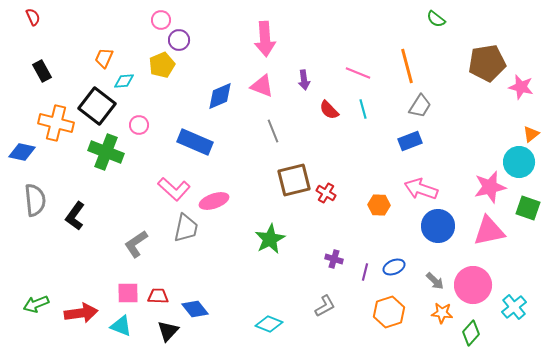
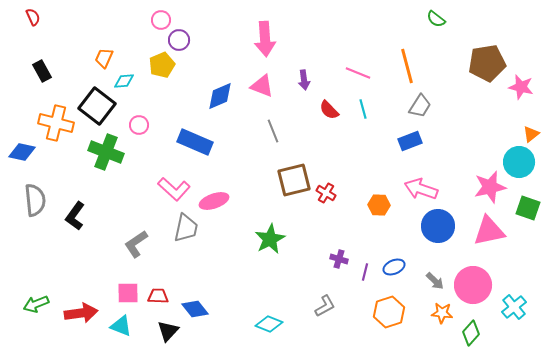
purple cross at (334, 259): moved 5 px right
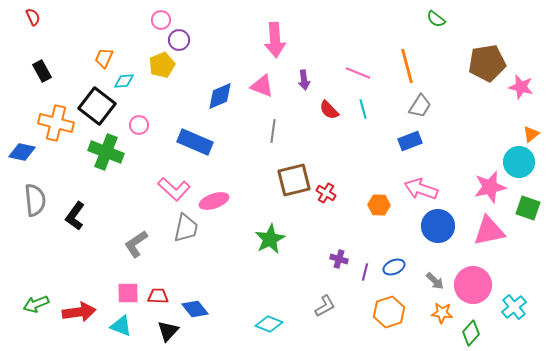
pink arrow at (265, 39): moved 10 px right, 1 px down
gray line at (273, 131): rotated 30 degrees clockwise
red arrow at (81, 313): moved 2 px left, 1 px up
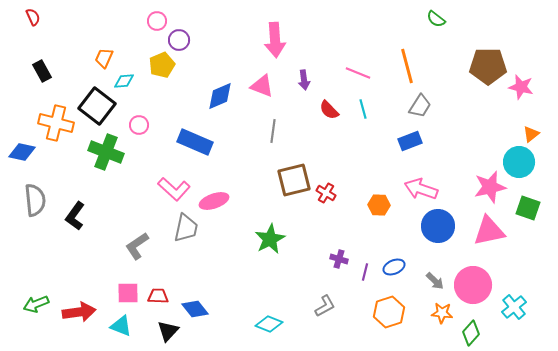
pink circle at (161, 20): moved 4 px left, 1 px down
brown pentagon at (487, 63): moved 1 px right, 3 px down; rotated 9 degrees clockwise
gray L-shape at (136, 244): moved 1 px right, 2 px down
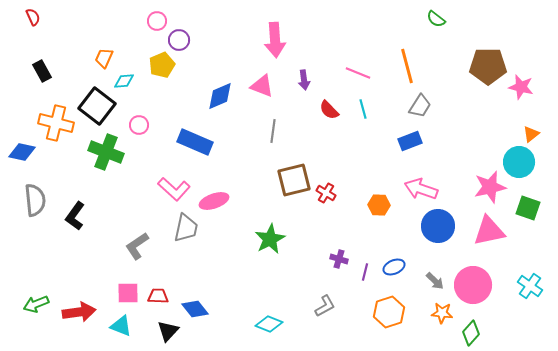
cyan cross at (514, 307): moved 16 px right, 21 px up; rotated 15 degrees counterclockwise
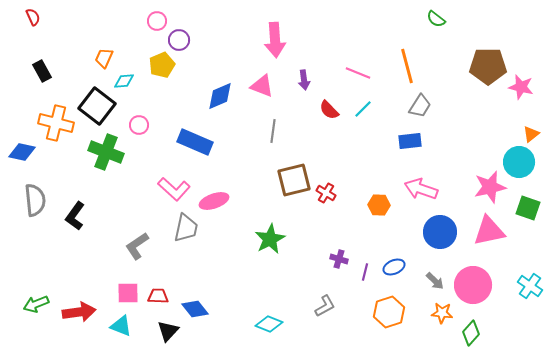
cyan line at (363, 109): rotated 60 degrees clockwise
blue rectangle at (410, 141): rotated 15 degrees clockwise
blue circle at (438, 226): moved 2 px right, 6 px down
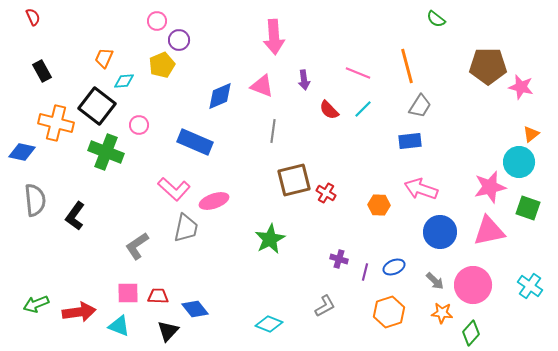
pink arrow at (275, 40): moved 1 px left, 3 px up
cyan triangle at (121, 326): moved 2 px left
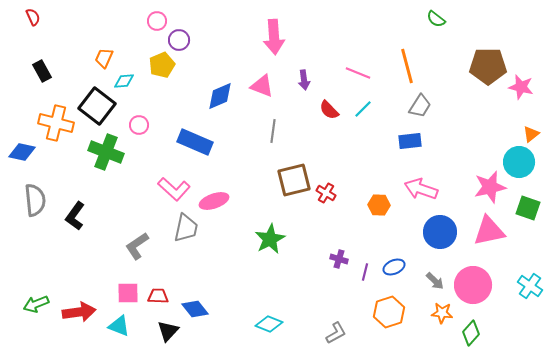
gray L-shape at (325, 306): moved 11 px right, 27 px down
